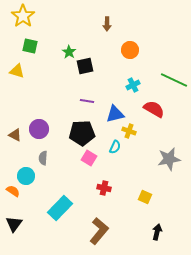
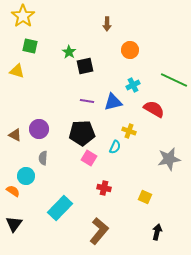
blue triangle: moved 2 px left, 12 px up
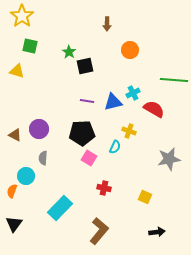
yellow star: moved 1 px left
green line: rotated 20 degrees counterclockwise
cyan cross: moved 8 px down
orange semicircle: moved 1 px left; rotated 104 degrees counterclockwise
black arrow: rotated 70 degrees clockwise
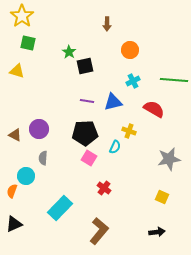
green square: moved 2 px left, 3 px up
cyan cross: moved 12 px up
black pentagon: moved 3 px right
red cross: rotated 24 degrees clockwise
yellow square: moved 17 px right
black triangle: rotated 30 degrees clockwise
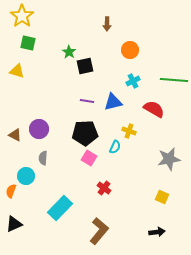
orange semicircle: moved 1 px left
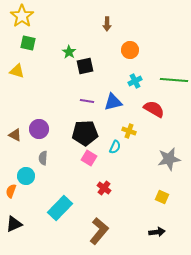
cyan cross: moved 2 px right
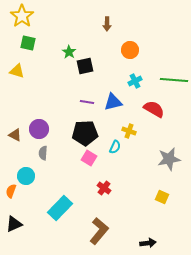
purple line: moved 1 px down
gray semicircle: moved 5 px up
black arrow: moved 9 px left, 11 px down
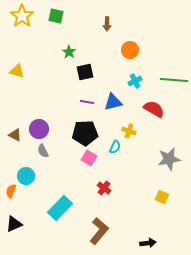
green square: moved 28 px right, 27 px up
black square: moved 6 px down
gray semicircle: moved 2 px up; rotated 32 degrees counterclockwise
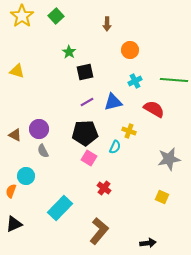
green square: rotated 35 degrees clockwise
purple line: rotated 40 degrees counterclockwise
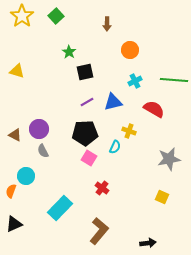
red cross: moved 2 px left
